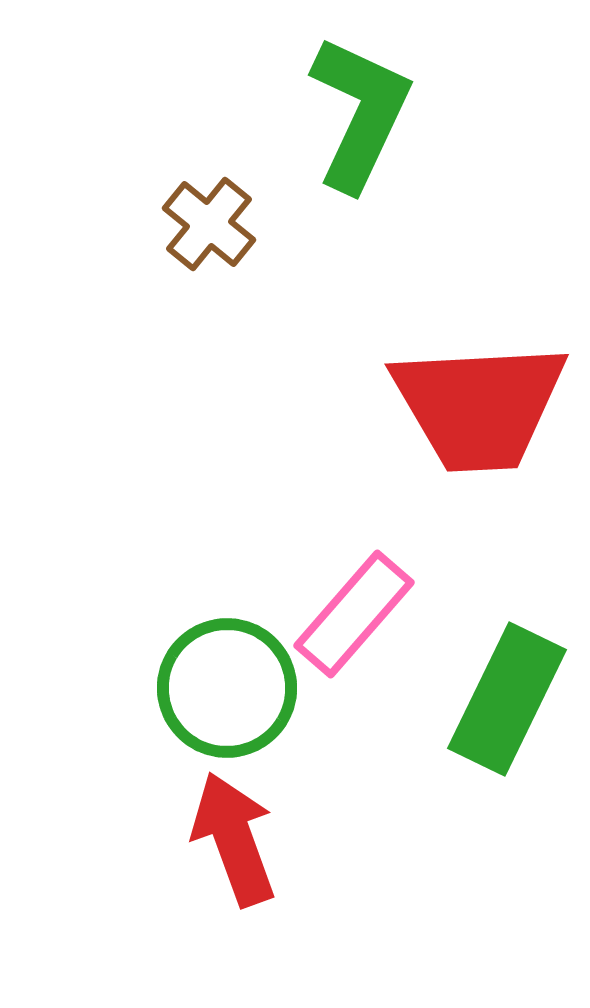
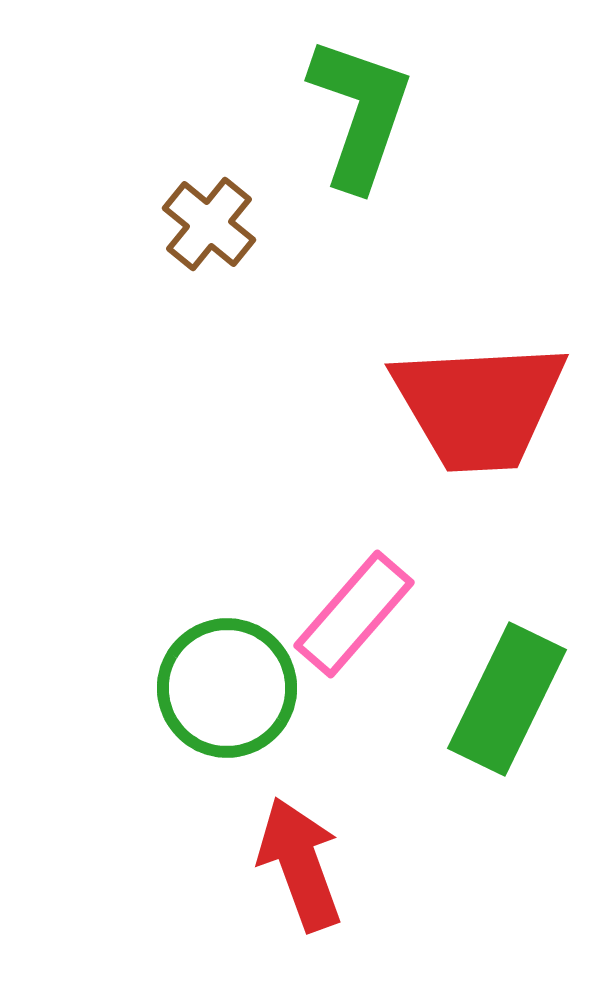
green L-shape: rotated 6 degrees counterclockwise
red arrow: moved 66 px right, 25 px down
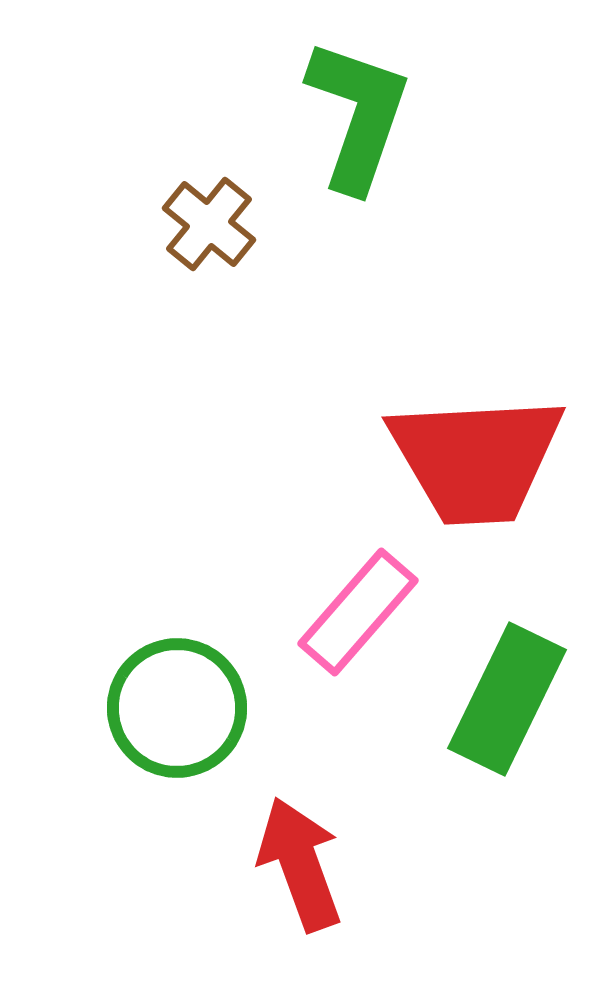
green L-shape: moved 2 px left, 2 px down
red trapezoid: moved 3 px left, 53 px down
pink rectangle: moved 4 px right, 2 px up
green circle: moved 50 px left, 20 px down
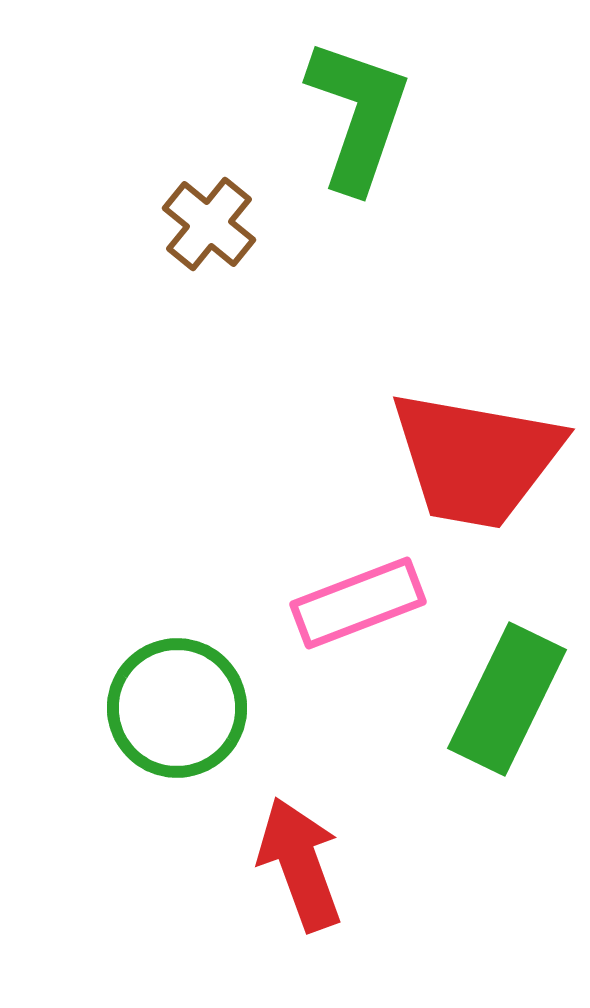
red trapezoid: rotated 13 degrees clockwise
pink rectangle: moved 9 px up; rotated 28 degrees clockwise
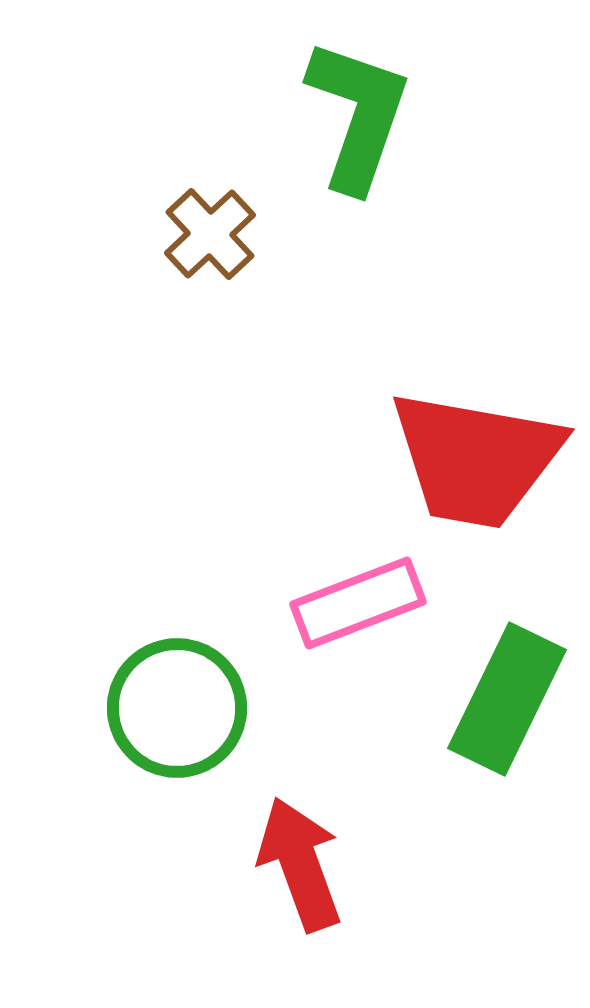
brown cross: moved 1 px right, 10 px down; rotated 8 degrees clockwise
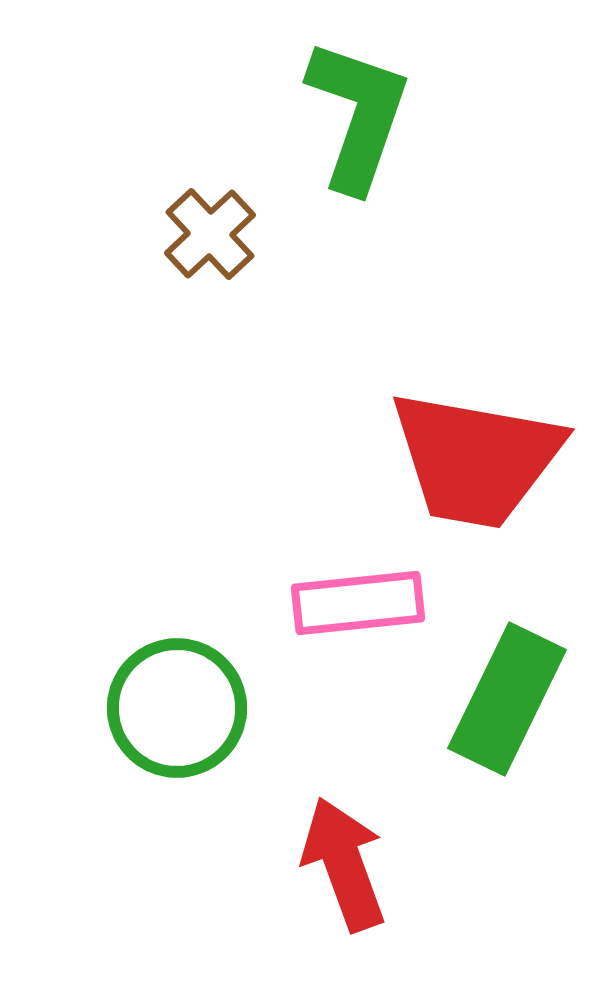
pink rectangle: rotated 15 degrees clockwise
red arrow: moved 44 px right
